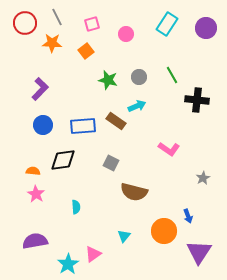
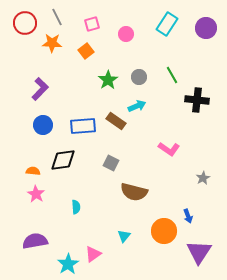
green star: rotated 24 degrees clockwise
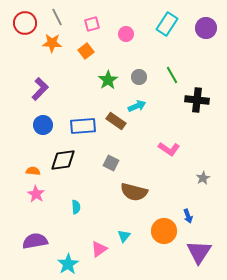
pink triangle: moved 6 px right, 5 px up
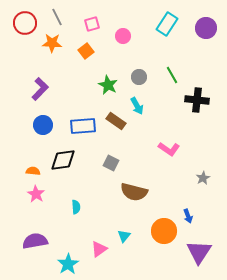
pink circle: moved 3 px left, 2 px down
green star: moved 5 px down; rotated 12 degrees counterclockwise
cyan arrow: rotated 84 degrees clockwise
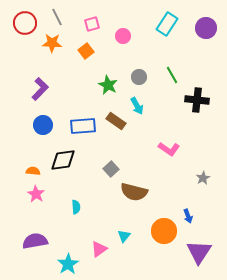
gray square: moved 6 px down; rotated 21 degrees clockwise
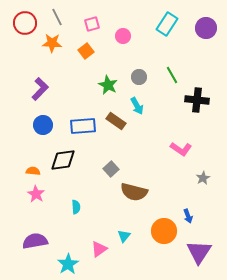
pink L-shape: moved 12 px right
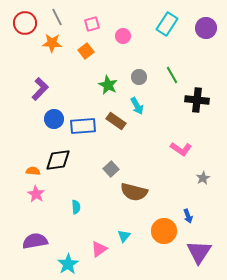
blue circle: moved 11 px right, 6 px up
black diamond: moved 5 px left
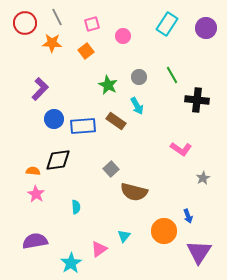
cyan star: moved 3 px right, 1 px up
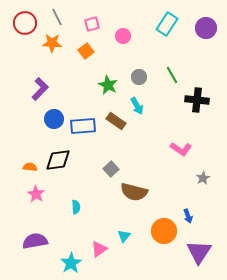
orange semicircle: moved 3 px left, 4 px up
